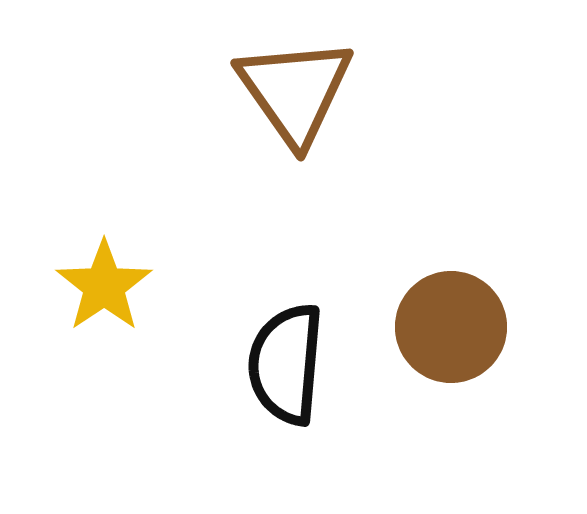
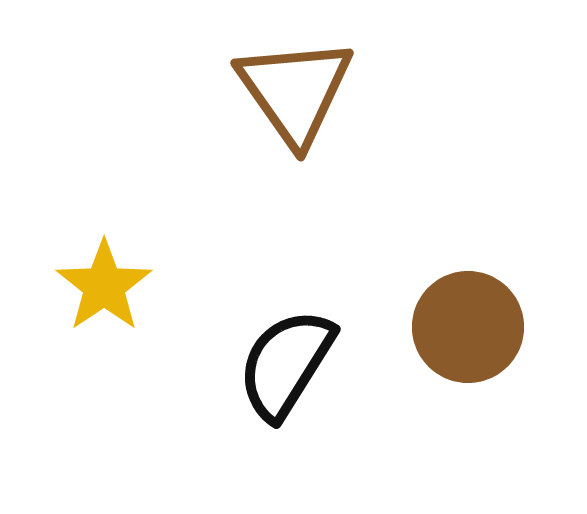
brown circle: moved 17 px right
black semicircle: rotated 27 degrees clockwise
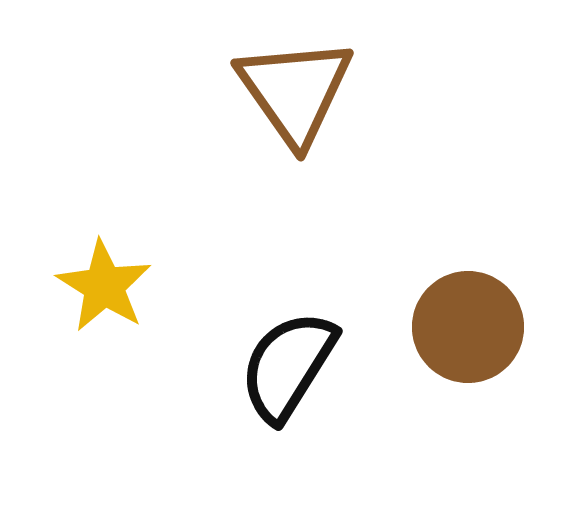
yellow star: rotated 6 degrees counterclockwise
black semicircle: moved 2 px right, 2 px down
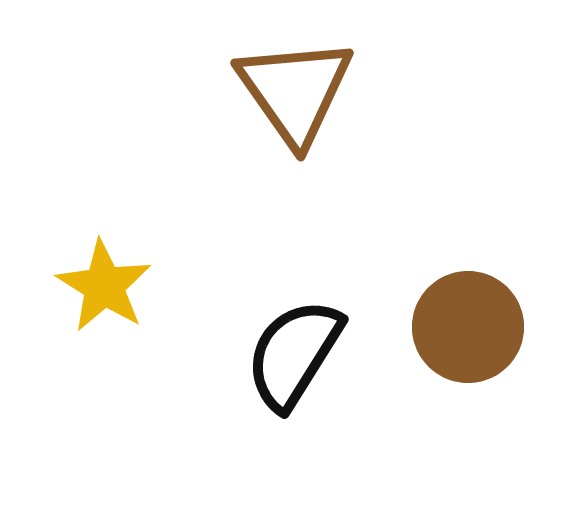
black semicircle: moved 6 px right, 12 px up
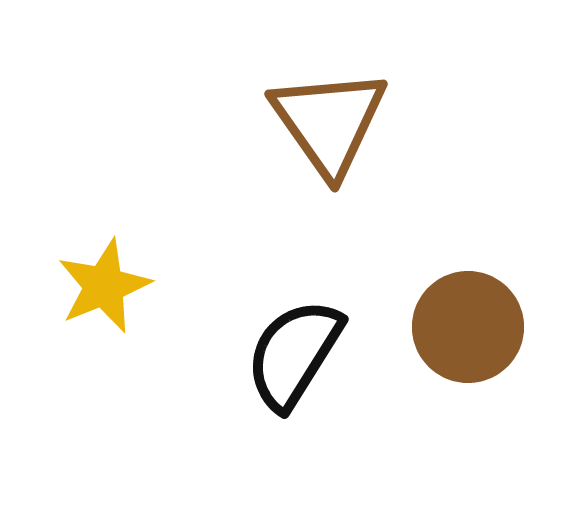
brown triangle: moved 34 px right, 31 px down
yellow star: rotated 18 degrees clockwise
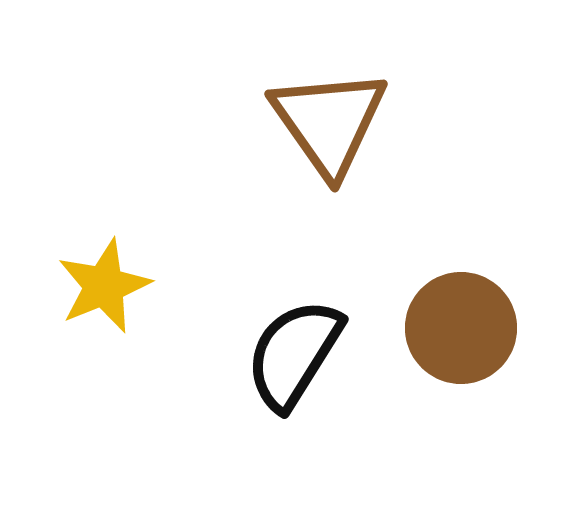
brown circle: moved 7 px left, 1 px down
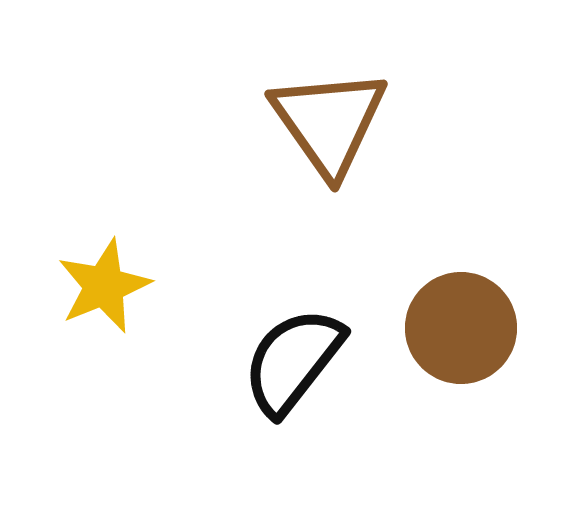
black semicircle: moved 1 px left, 7 px down; rotated 6 degrees clockwise
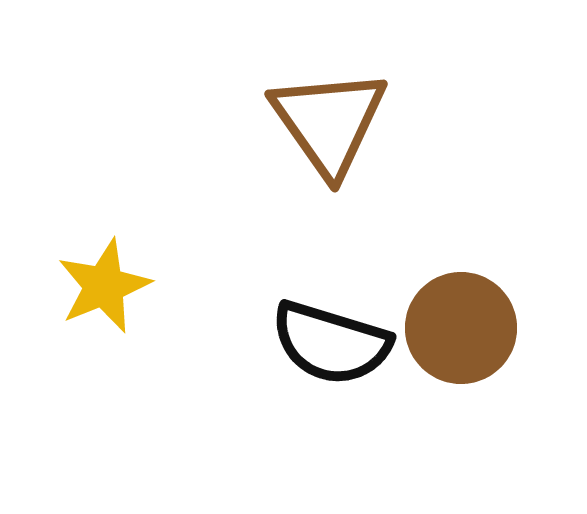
black semicircle: moved 38 px right, 18 px up; rotated 111 degrees counterclockwise
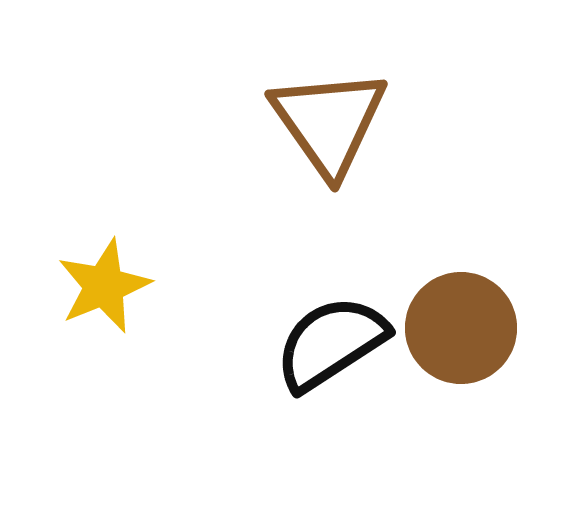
black semicircle: rotated 130 degrees clockwise
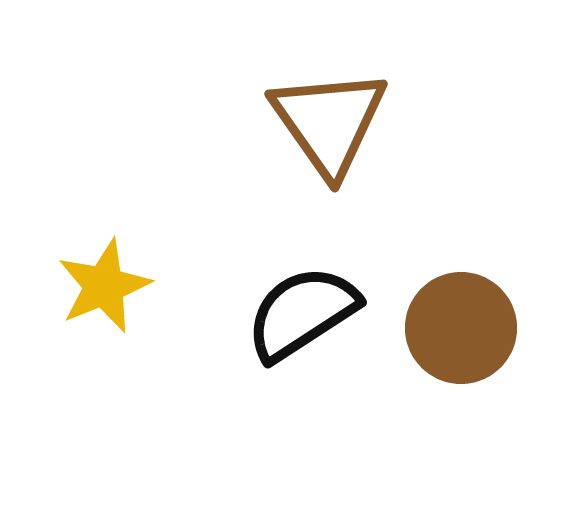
black semicircle: moved 29 px left, 30 px up
